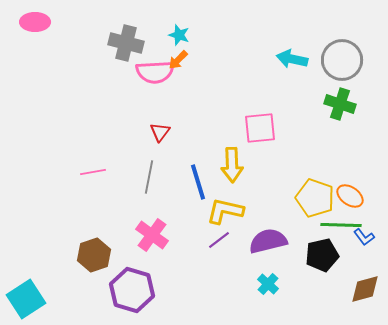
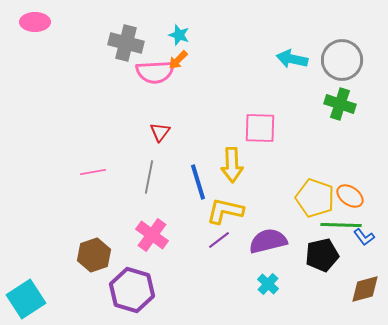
pink square: rotated 8 degrees clockwise
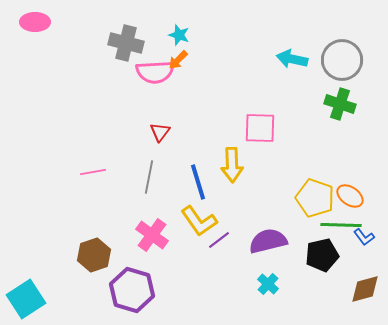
yellow L-shape: moved 26 px left, 10 px down; rotated 138 degrees counterclockwise
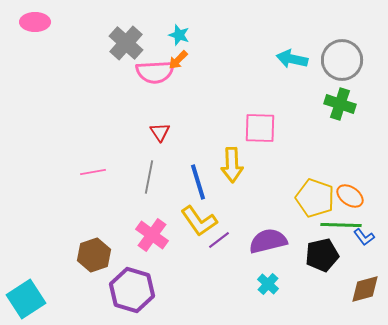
gray cross: rotated 28 degrees clockwise
red triangle: rotated 10 degrees counterclockwise
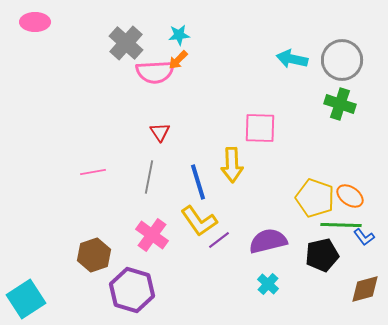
cyan star: rotated 25 degrees counterclockwise
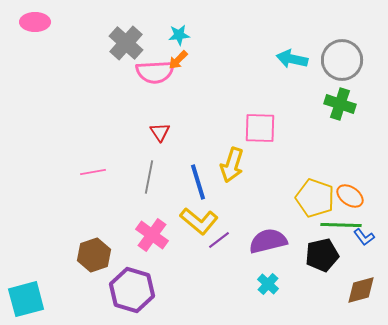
yellow arrow: rotated 20 degrees clockwise
yellow L-shape: rotated 15 degrees counterclockwise
brown diamond: moved 4 px left, 1 px down
cyan square: rotated 18 degrees clockwise
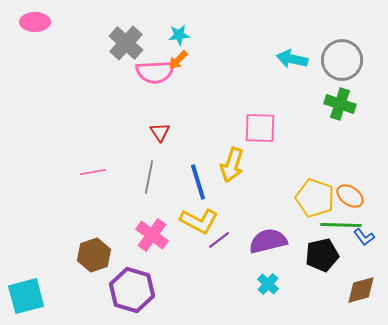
yellow L-shape: rotated 12 degrees counterclockwise
cyan square: moved 3 px up
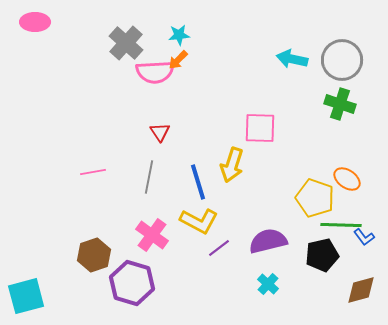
orange ellipse: moved 3 px left, 17 px up
purple line: moved 8 px down
purple hexagon: moved 7 px up
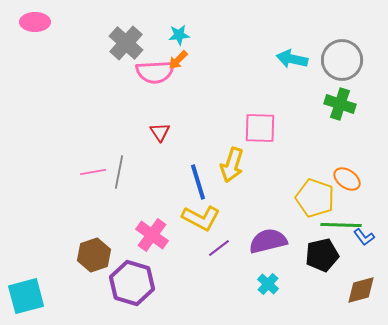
gray line: moved 30 px left, 5 px up
yellow L-shape: moved 2 px right, 3 px up
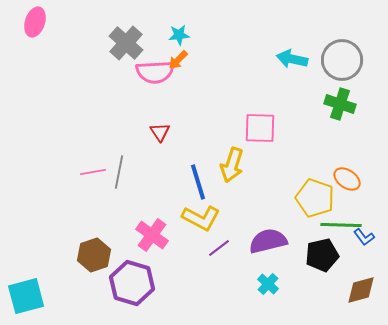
pink ellipse: rotated 72 degrees counterclockwise
